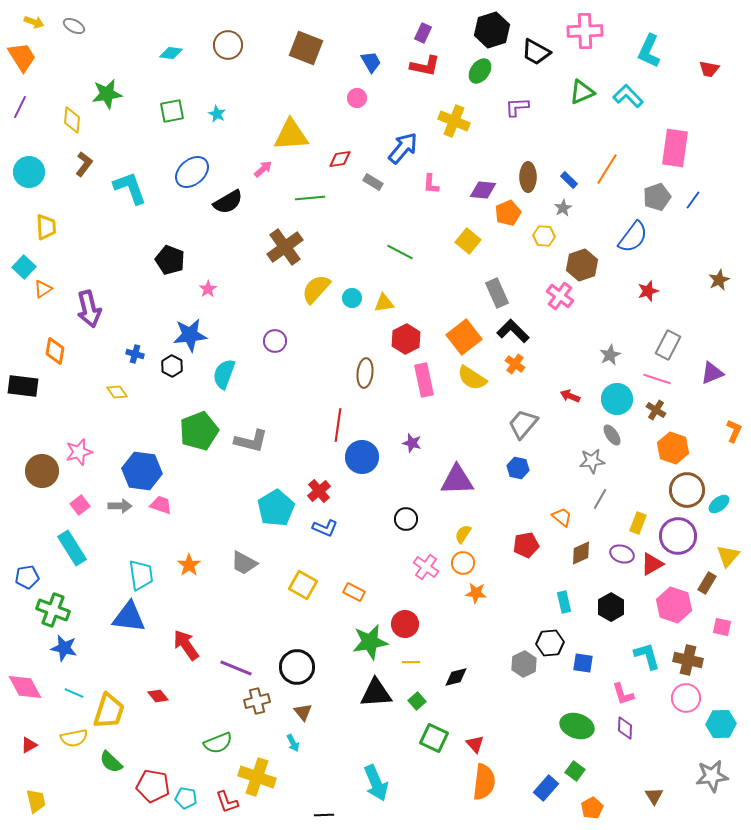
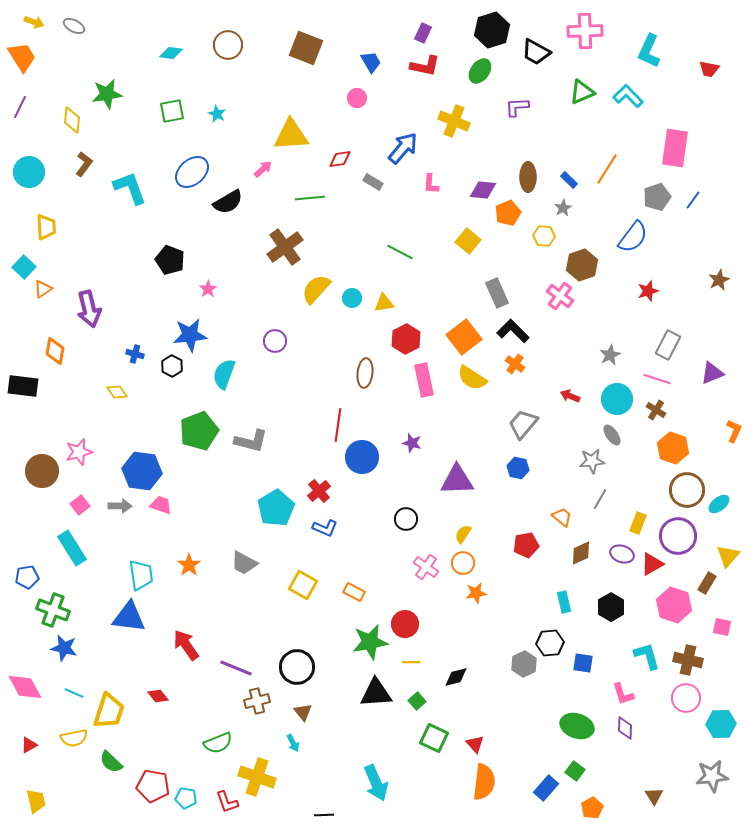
orange star at (476, 593): rotated 15 degrees counterclockwise
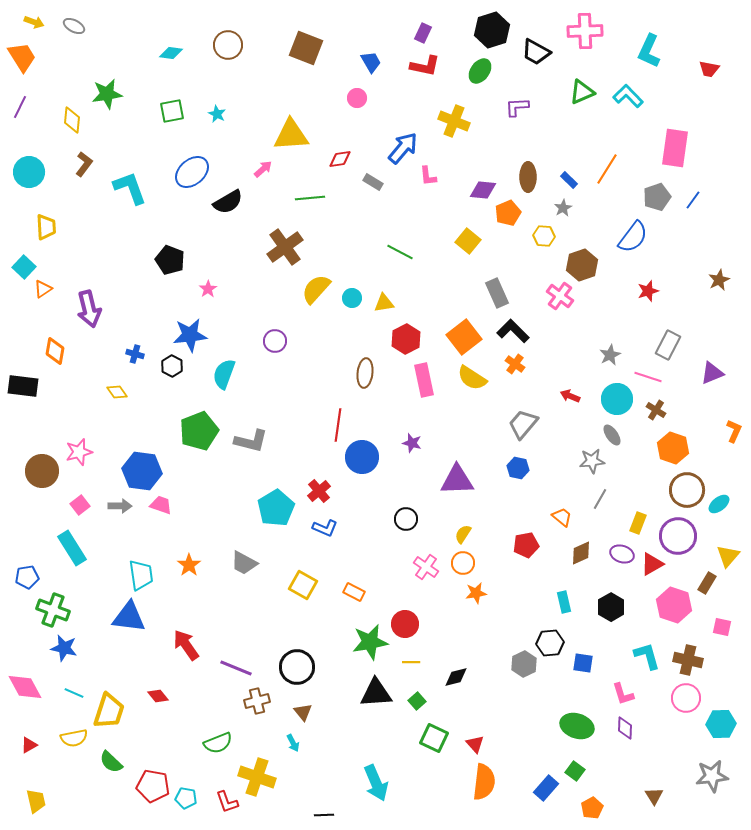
pink L-shape at (431, 184): moved 3 px left, 8 px up; rotated 10 degrees counterclockwise
pink line at (657, 379): moved 9 px left, 2 px up
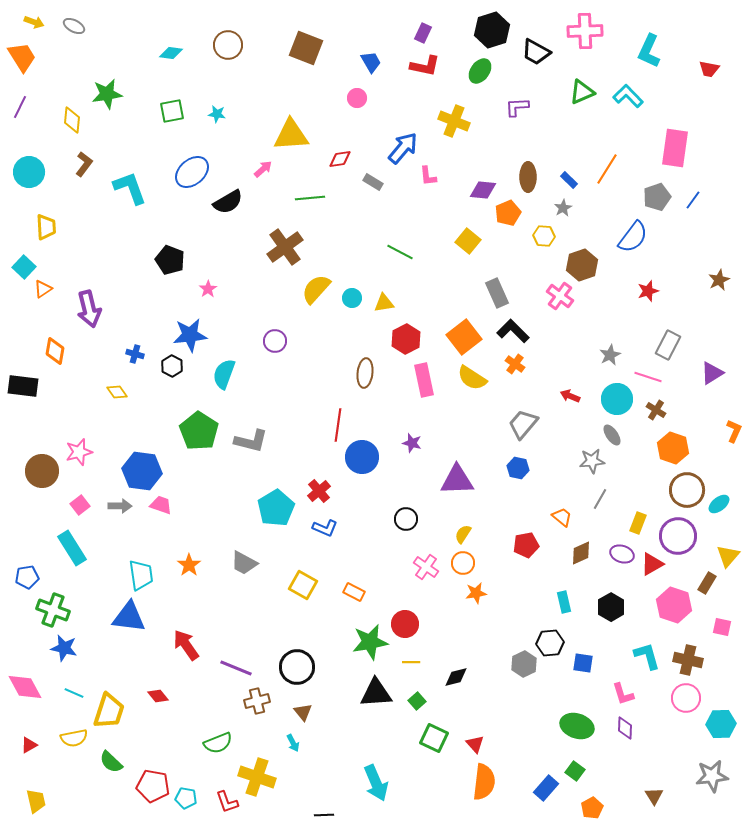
cyan star at (217, 114): rotated 18 degrees counterclockwise
purple triangle at (712, 373): rotated 10 degrees counterclockwise
green pentagon at (199, 431): rotated 18 degrees counterclockwise
